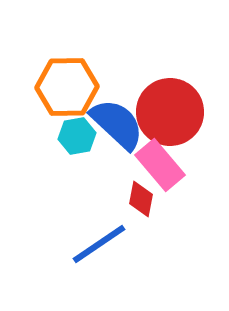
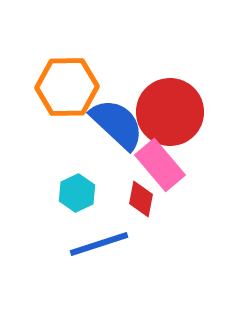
cyan hexagon: moved 57 px down; rotated 15 degrees counterclockwise
blue line: rotated 16 degrees clockwise
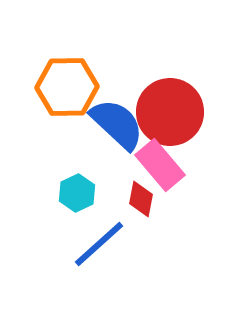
blue line: rotated 24 degrees counterclockwise
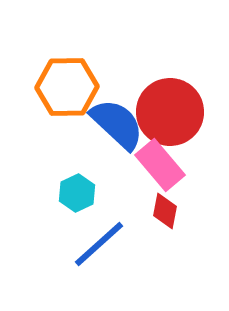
red diamond: moved 24 px right, 12 px down
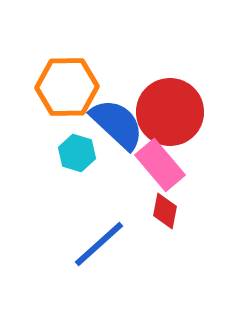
cyan hexagon: moved 40 px up; rotated 18 degrees counterclockwise
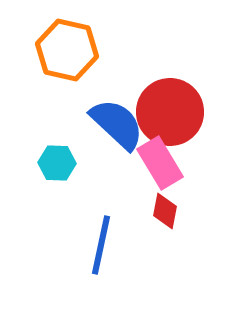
orange hexagon: moved 37 px up; rotated 14 degrees clockwise
cyan hexagon: moved 20 px left, 10 px down; rotated 15 degrees counterclockwise
pink rectangle: moved 2 px up; rotated 9 degrees clockwise
blue line: moved 2 px right, 1 px down; rotated 36 degrees counterclockwise
